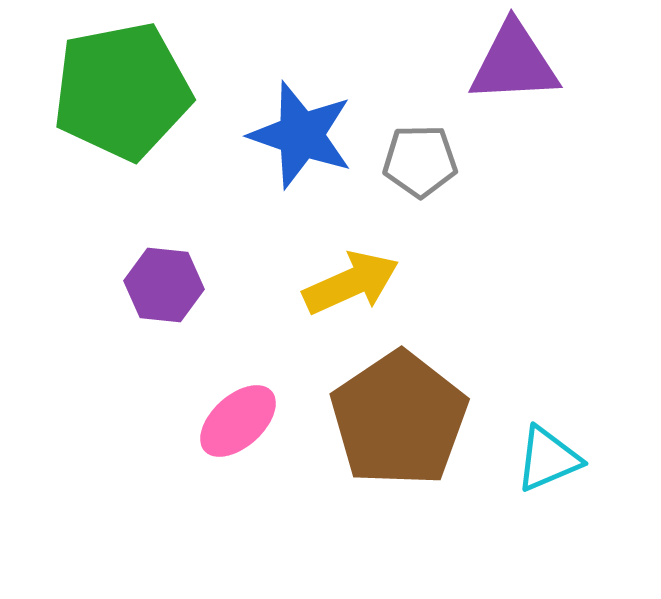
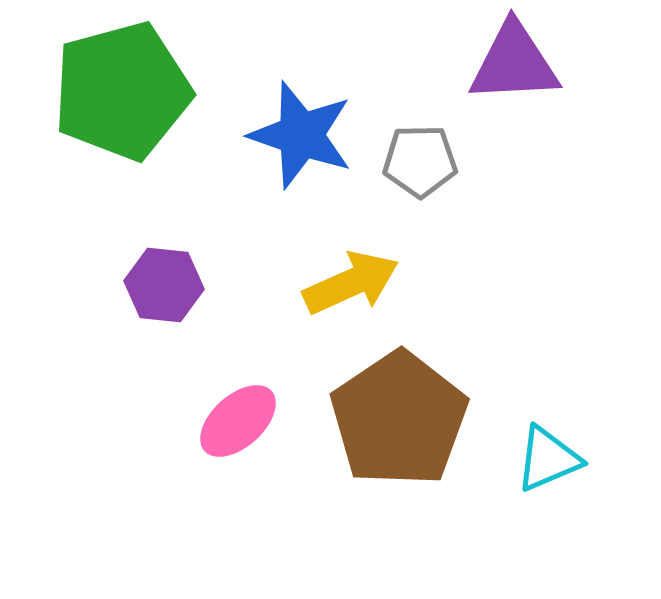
green pentagon: rotated 4 degrees counterclockwise
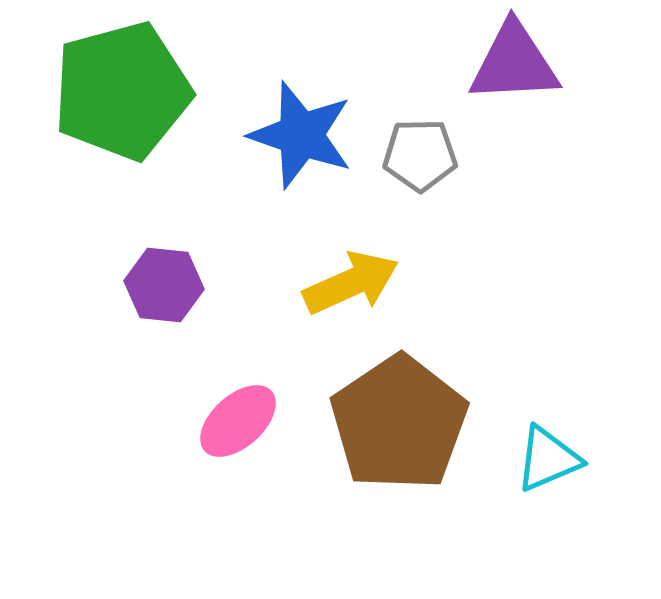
gray pentagon: moved 6 px up
brown pentagon: moved 4 px down
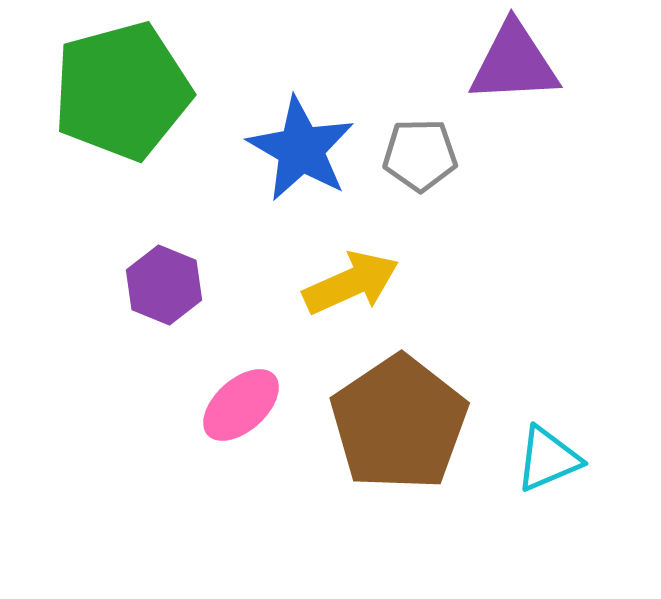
blue star: moved 14 px down; rotated 11 degrees clockwise
purple hexagon: rotated 16 degrees clockwise
pink ellipse: moved 3 px right, 16 px up
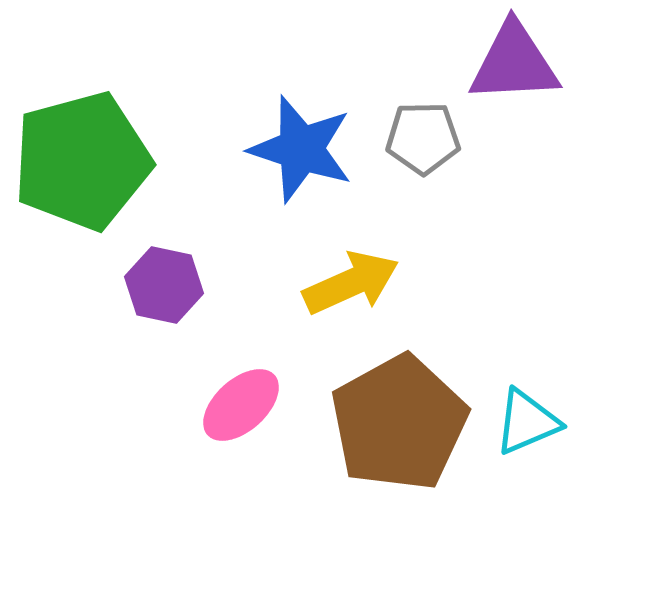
green pentagon: moved 40 px left, 70 px down
blue star: rotated 12 degrees counterclockwise
gray pentagon: moved 3 px right, 17 px up
purple hexagon: rotated 10 degrees counterclockwise
brown pentagon: rotated 5 degrees clockwise
cyan triangle: moved 21 px left, 37 px up
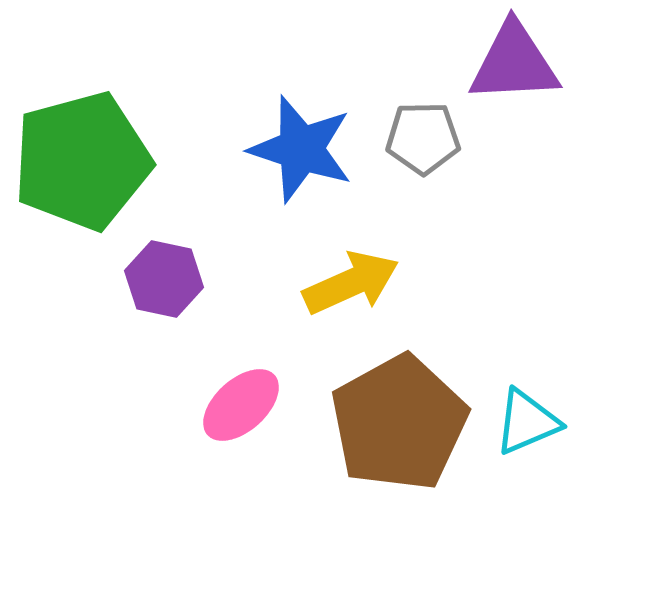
purple hexagon: moved 6 px up
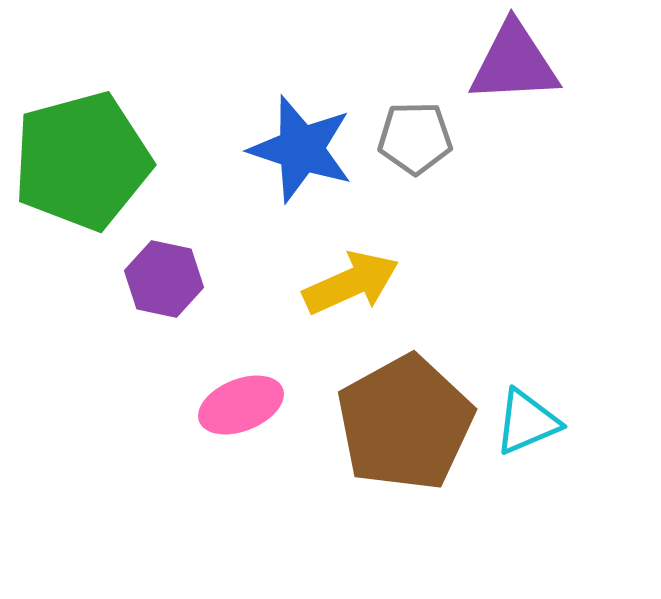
gray pentagon: moved 8 px left
pink ellipse: rotated 20 degrees clockwise
brown pentagon: moved 6 px right
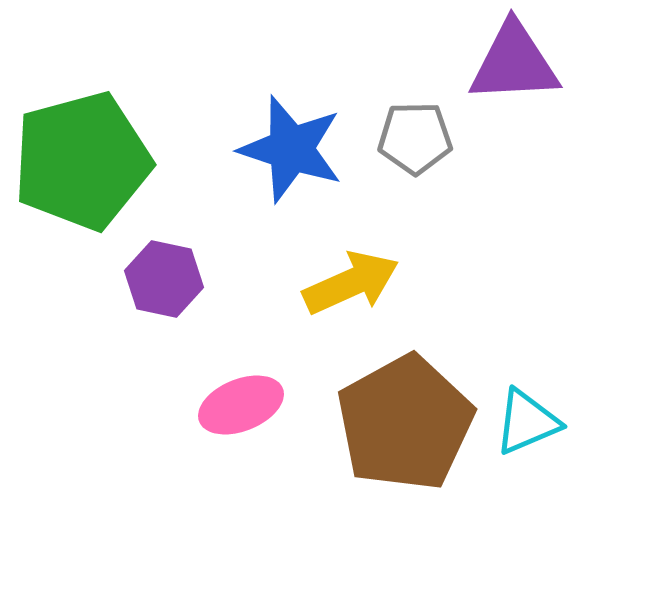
blue star: moved 10 px left
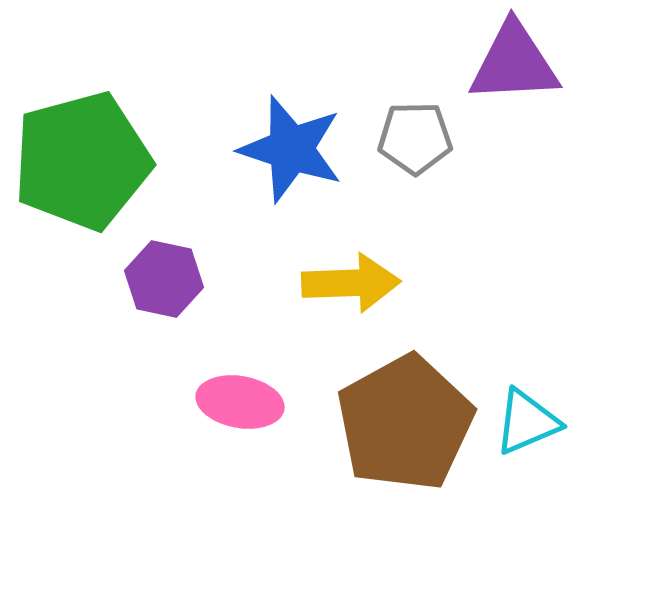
yellow arrow: rotated 22 degrees clockwise
pink ellipse: moved 1 px left, 3 px up; rotated 32 degrees clockwise
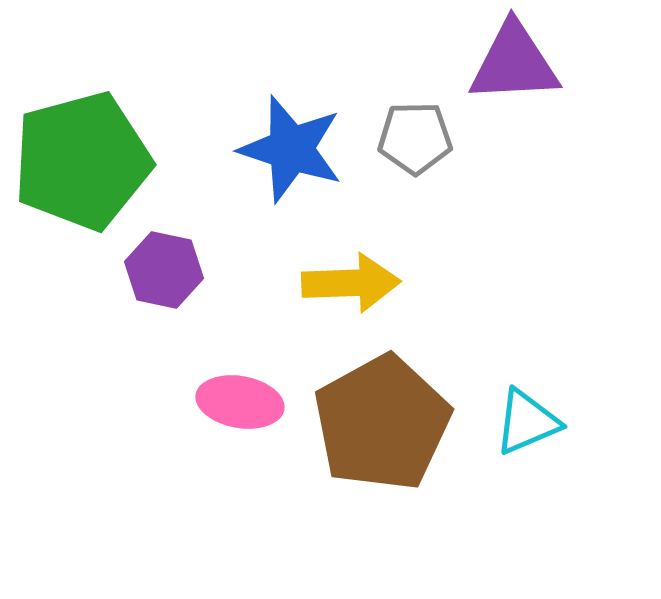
purple hexagon: moved 9 px up
brown pentagon: moved 23 px left
